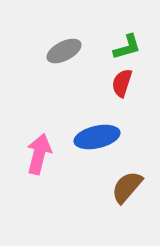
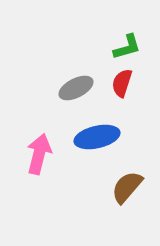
gray ellipse: moved 12 px right, 37 px down
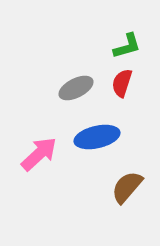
green L-shape: moved 1 px up
pink arrow: rotated 33 degrees clockwise
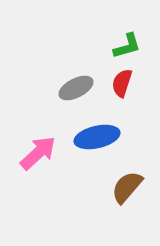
pink arrow: moved 1 px left, 1 px up
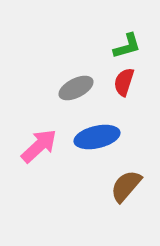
red semicircle: moved 2 px right, 1 px up
pink arrow: moved 1 px right, 7 px up
brown semicircle: moved 1 px left, 1 px up
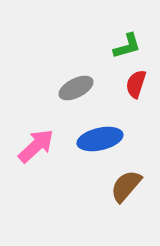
red semicircle: moved 12 px right, 2 px down
blue ellipse: moved 3 px right, 2 px down
pink arrow: moved 3 px left
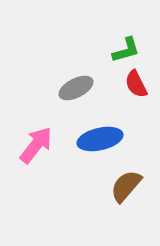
green L-shape: moved 1 px left, 4 px down
red semicircle: rotated 44 degrees counterclockwise
pink arrow: moved 1 px up; rotated 9 degrees counterclockwise
